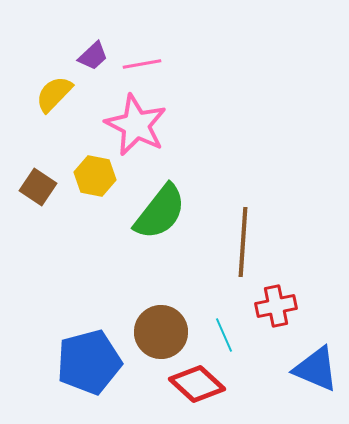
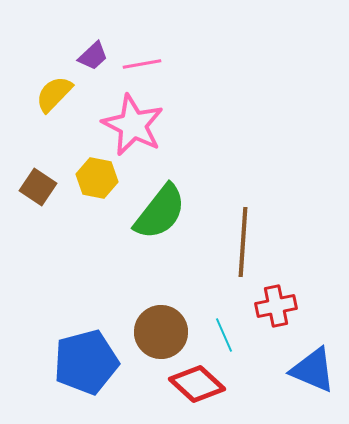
pink star: moved 3 px left
yellow hexagon: moved 2 px right, 2 px down
blue pentagon: moved 3 px left
blue triangle: moved 3 px left, 1 px down
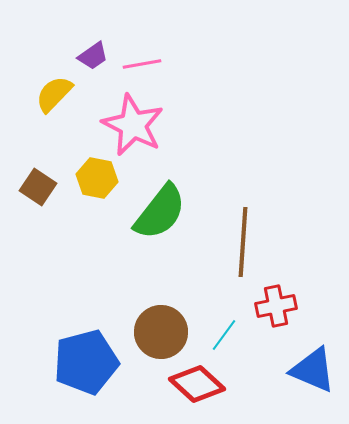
purple trapezoid: rotated 8 degrees clockwise
cyan line: rotated 60 degrees clockwise
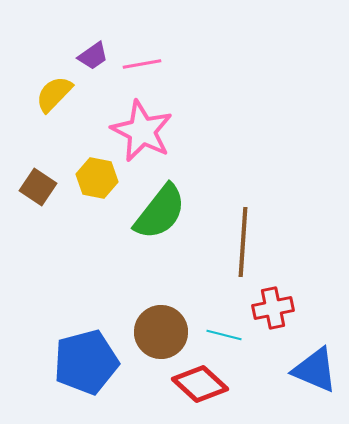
pink star: moved 9 px right, 6 px down
red cross: moved 3 px left, 2 px down
cyan line: rotated 68 degrees clockwise
blue triangle: moved 2 px right
red diamond: moved 3 px right
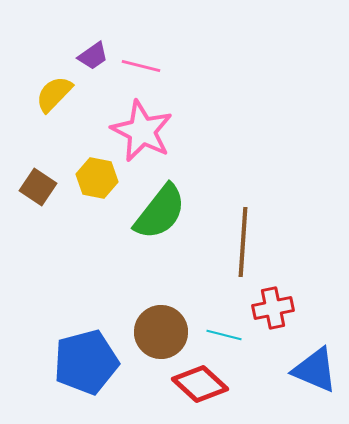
pink line: moved 1 px left, 2 px down; rotated 24 degrees clockwise
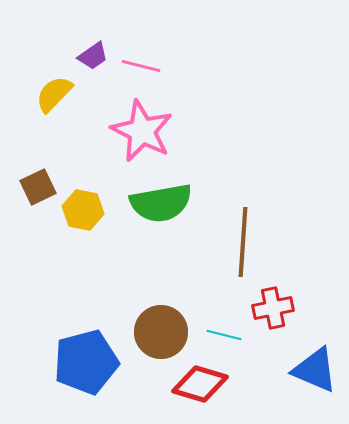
yellow hexagon: moved 14 px left, 32 px down
brown square: rotated 30 degrees clockwise
green semicircle: moved 1 px right, 9 px up; rotated 42 degrees clockwise
red diamond: rotated 26 degrees counterclockwise
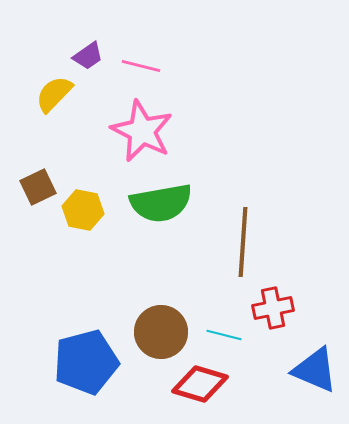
purple trapezoid: moved 5 px left
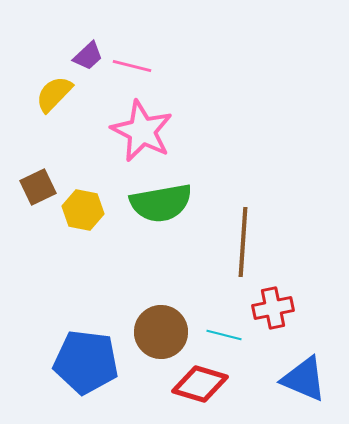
purple trapezoid: rotated 8 degrees counterclockwise
pink line: moved 9 px left
blue pentagon: rotated 22 degrees clockwise
blue triangle: moved 11 px left, 9 px down
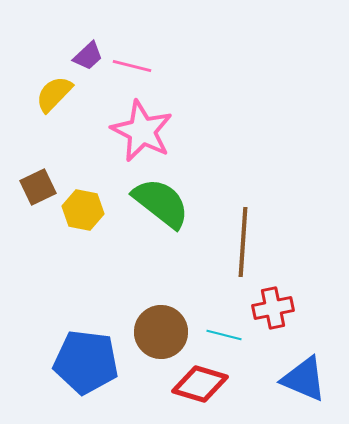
green semicircle: rotated 132 degrees counterclockwise
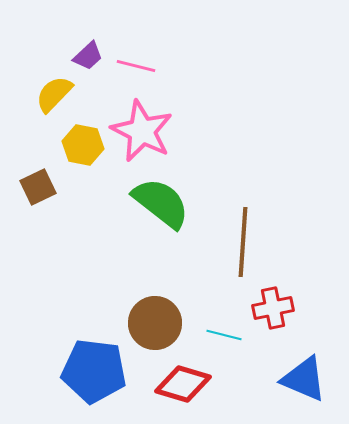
pink line: moved 4 px right
yellow hexagon: moved 65 px up
brown circle: moved 6 px left, 9 px up
blue pentagon: moved 8 px right, 9 px down
red diamond: moved 17 px left
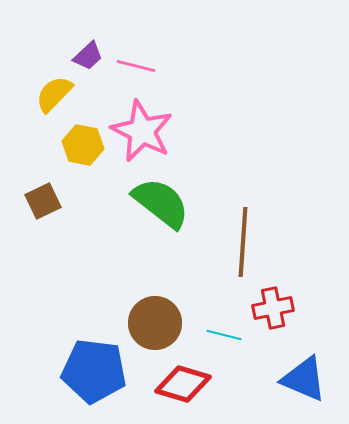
brown square: moved 5 px right, 14 px down
